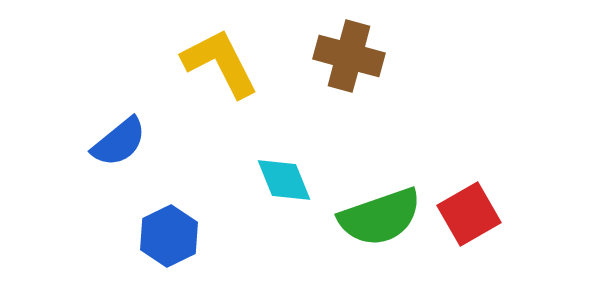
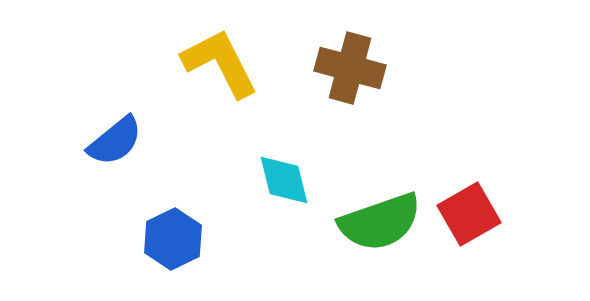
brown cross: moved 1 px right, 12 px down
blue semicircle: moved 4 px left, 1 px up
cyan diamond: rotated 8 degrees clockwise
green semicircle: moved 5 px down
blue hexagon: moved 4 px right, 3 px down
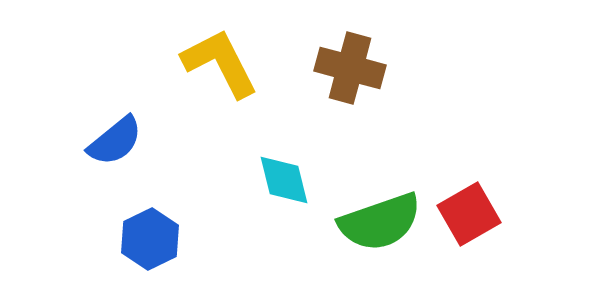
blue hexagon: moved 23 px left
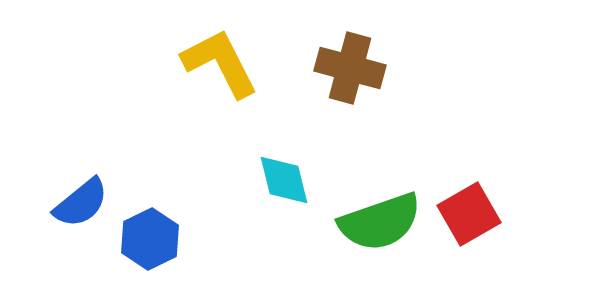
blue semicircle: moved 34 px left, 62 px down
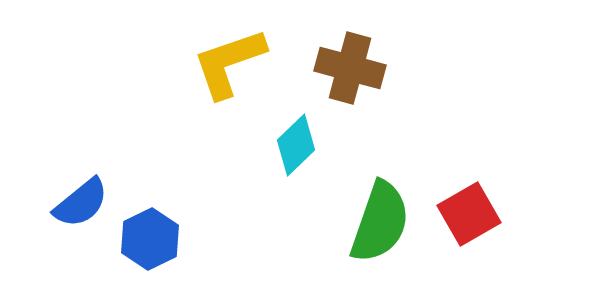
yellow L-shape: moved 9 px right; rotated 82 degrees counterclockwise
cyan diamond: moved 12 px right, 35 px up; rotated 60 degrees clockwise
green semicircle: rotated 52 degrees counterclockwise
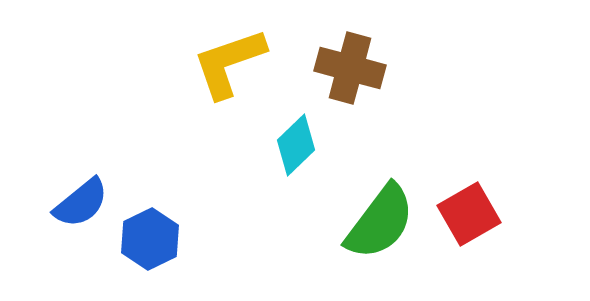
green semicircle: rotated 18 degrees clockwise
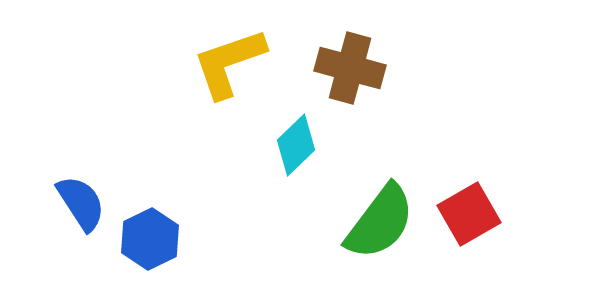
blue semicircle: rotated 84 degrees counterclockwise
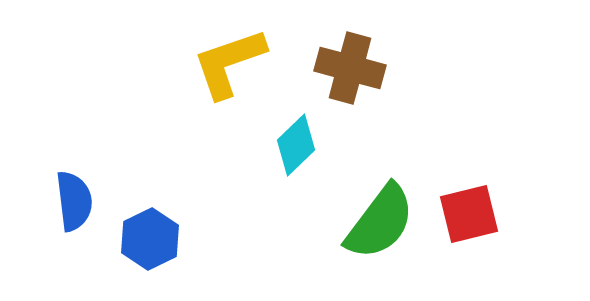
blue semicircle: moved 7 px left, 2 px up; rotated 26 degrees clockwise
red square: rotated 16 degrees clockwise
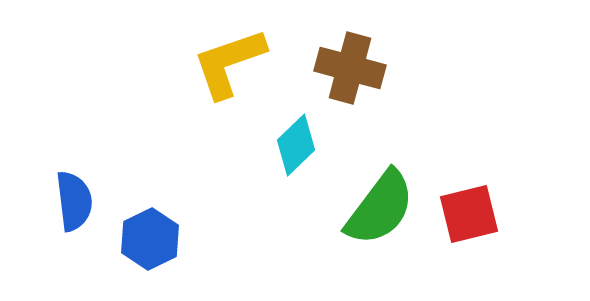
green semicircle: moved 14 px up
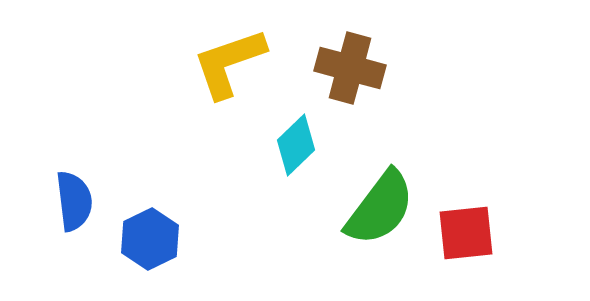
red square: moved 3 px left, 19 px down; rotated 8 degrees clockwise
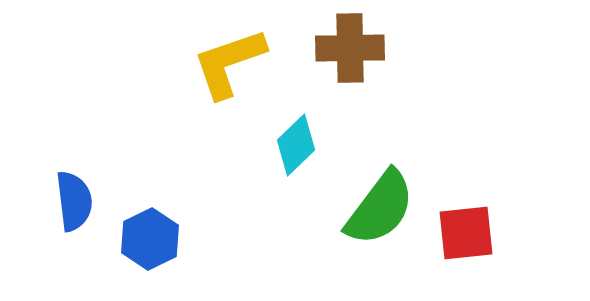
brown cross: moved 20 px up; rotated 16 degrees counterclockwise
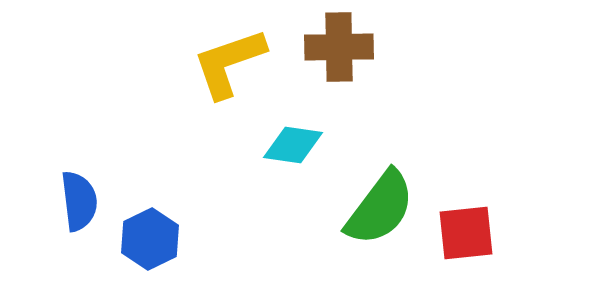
brown cross: moved 11 px left, 1 px up
cyan diamond: moved 3 px left; rotated 52 degrees clockwise
blue semicircle: moved 5 px right
